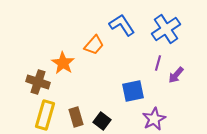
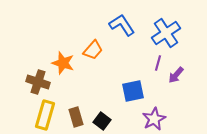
blue cross: moved 4 px down
orange trapezoid: moved 1 px left, 5 px down
orange star: rotated 15 degrees counterclockwise
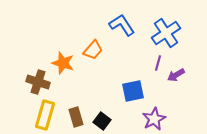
purple arrow: rotated 18 degrees clockwise
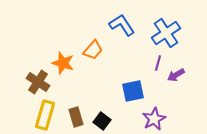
brown cross: rotated 15 degrees clockwise
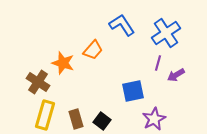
brown rectangle: moved 2 px down
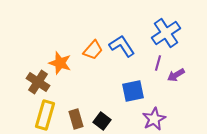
blue L-shape: moved 21 px down
orange star: moved 3 px left
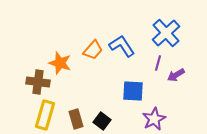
blue cross: rotated 8 degrees counterclockwise
brown cross: rotated 25 degrees counterclockwise
blue square: rotated 15 degrees clockwise
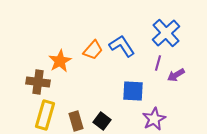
orange star: moved 2 px up; rotated 25 degrees clockwise
brown rectangle: moved 2 px down
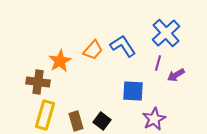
blue L-shape: moved 1 px right
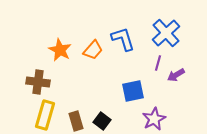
blue L-shape: moved 7 px up; rotated 16 degrees clockwise
orange star: moved 11 px up; rotated 15 degrees counterclockwise
blue square: rotated 15 degrees counterclockwise
